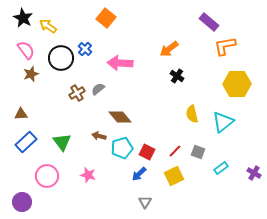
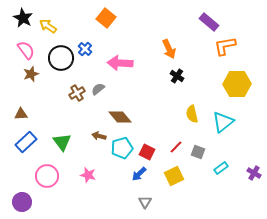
orange arrow: rotated 78 degrees counterclockwise
red line: moved 1 px right, 4 px up
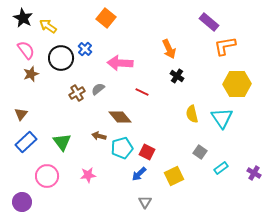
brown triangle: rotated 48 degrees counterclockwise
cyan triangle: moved 1 px left, 4 px up; rotated 25 degrees counterclockwise
red line: moved 34 px left, 55 px up; rotated 72 degrees clockwise
gray square: moved 2 px right; rotated 16 degrees clockwise
pink star: rotated 21 degrees counterclockwise
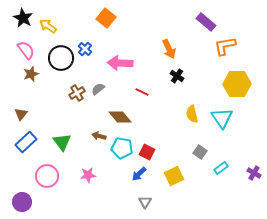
purple rectangle: moved 3 px left
cyan pentagon: rotated 25 degrees clockwise
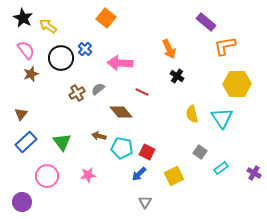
brown diamond: moved 1 px right, 5 px up
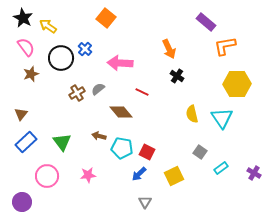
pink semicircle: moved 3 px up
